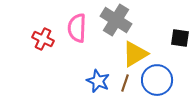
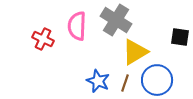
pink semicircle: moved 2 px up
black square: moved 1 px up
yellow triangle: moved 2 px up
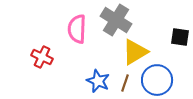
pink semicircle: moved 3 px down
red cross: moved 1 px left, 18 px down
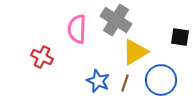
blue circle: moved 4 px right
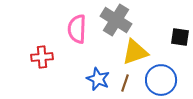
yellow triangle: rotated 12 degrees clockwise
red cross: rotated 30 degrees counterclockwise
blue star: moved 2 px up
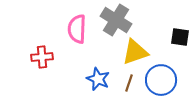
brown line: moved 4 px right
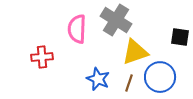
blue circle: moved 1 px left, 3 px up
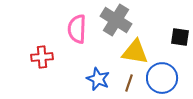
yellow triangle: rotated 28 degrees clockwise
blue circle: moved 2 px right, 1 px down
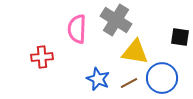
brown line: rotated 42 degrees clockwise
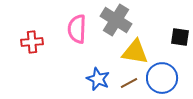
red cross: moved 10 px left, 15 px up
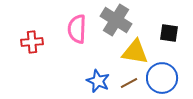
black square: moved 11 px left, 4 px up
blue star: moved 2 px down
